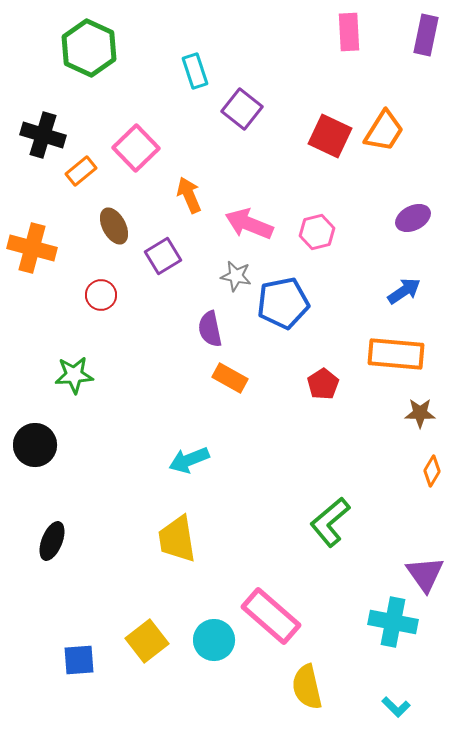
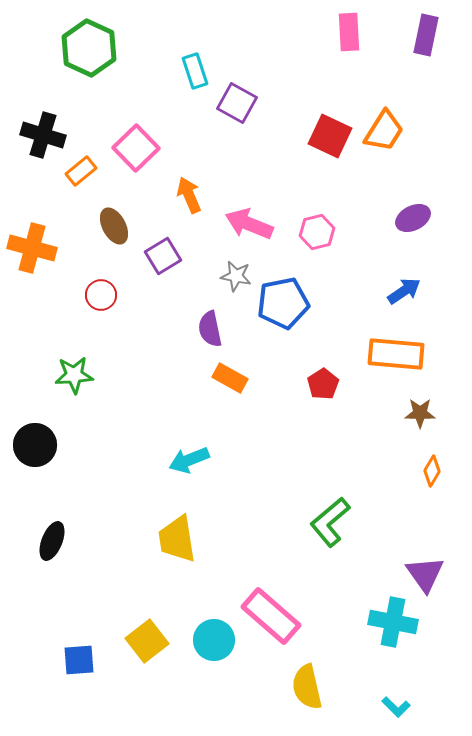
purple square at (242, 109): moved 5 px left, 6 px up; rotated 9 degrees counterclockwise
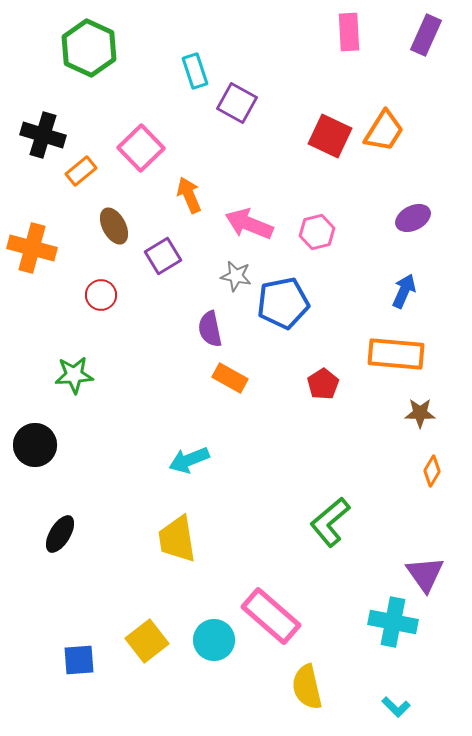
purple rectangle at (426, 35): rotated 12 degrees clockwise
pink square at (136, 148): moved 5 px right
blue arrow at (404, 291): rotated 32 degrees counterclockwise
black ellipse at (52, 541): moved 8 px right, 7 px up; rotated 9 degrees clockwise
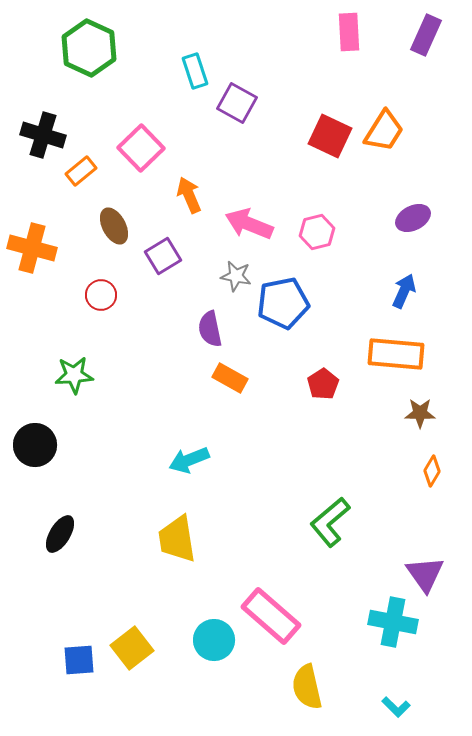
yellow square at (147, 641): moved 15 px left, 7 px down
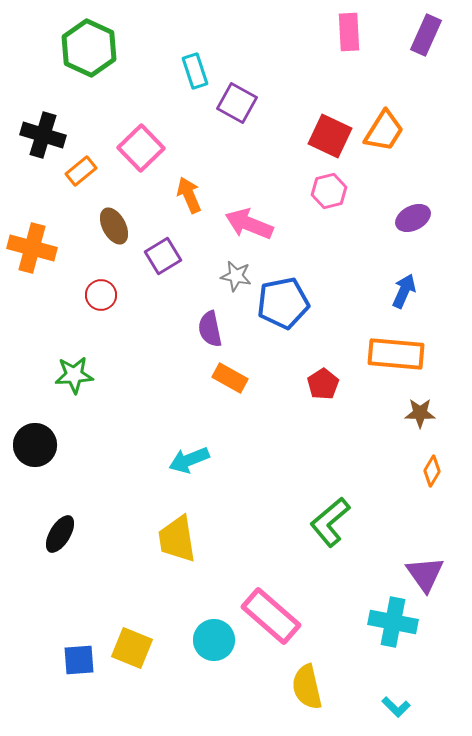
pink hexagon at (317, 232): moved 12 px right, 41 px up
yellow square at (132, 648): rotated 30 degrees counterclockwise
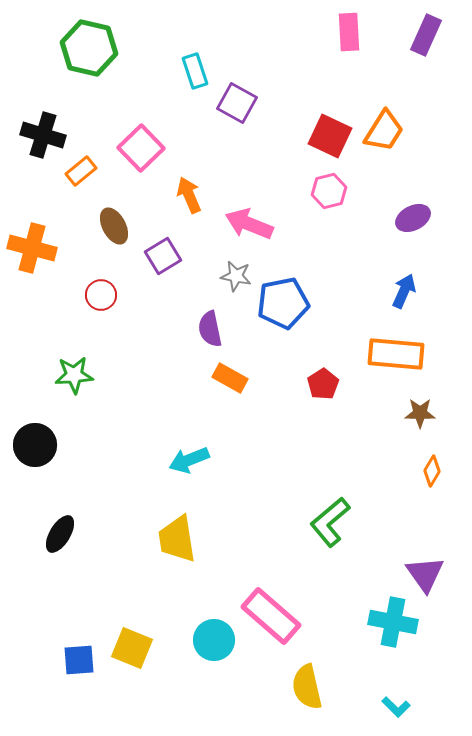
green hexagon at (89, 48): rotated 12 degrees counterclockwise
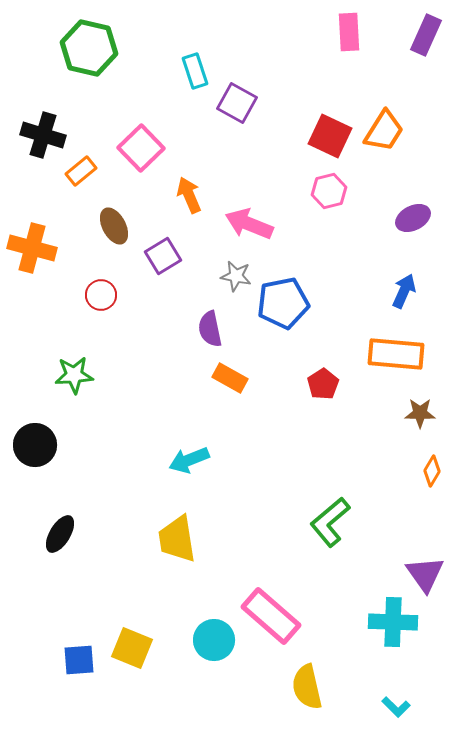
cyan cross at (393, 622): rotated 9 degrees counterclockwise
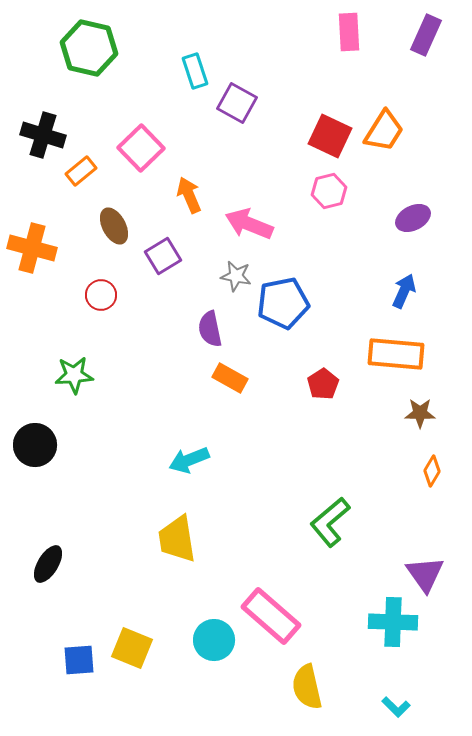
black ellipse at (60, 534): moved 12 px left, 30 px down
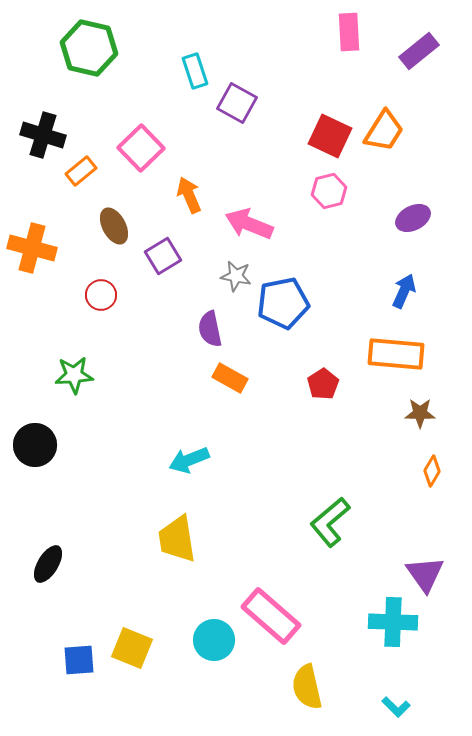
purple rectangle at (426, 35): moved 7 px left, 16 px down; rotated 27 degrees clockwise
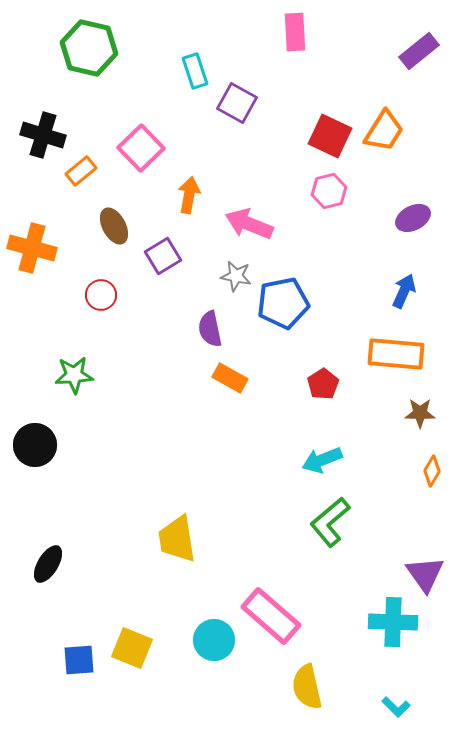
pink rectangle at (349, 32): moved 54 px left
orange arrow at (189, 195): rotated 33 degrees clockwise
cyan arrow at (189, 460): moved 133 px right
